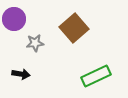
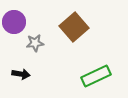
purple circle: moved 3 px down
brown square: moved 1 px up
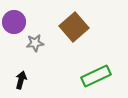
black arrow: moved 6 px down; rotated 84 degrees counterclockwise
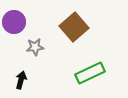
gray star: moved 4 px down
green rectangle: moved 6 px left, 3 px up
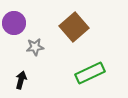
purple circle: moved 1 px down
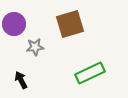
purple circle: moved 1 px down
brown square: moved 4 px left, 3 px up; rotated 24 degrees clockwise
black arrow: rotated 42 degrees counterclockwise
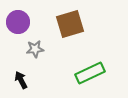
purple circle: moved 4 px right, 2 px up
gray star: moved 2 px down
